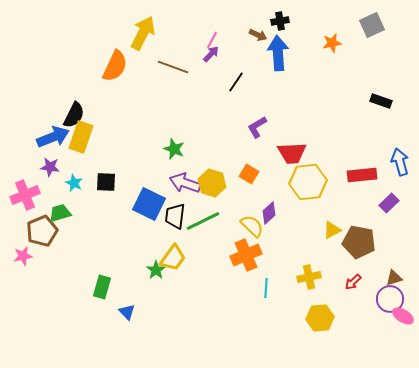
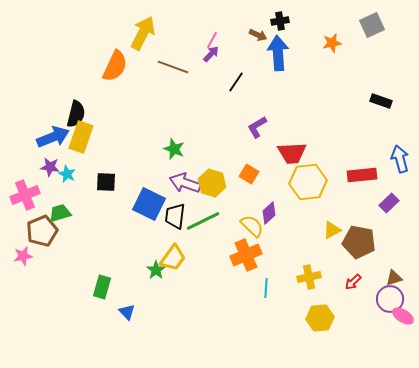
black semicircle at (74, 115): moved 2 px right, 1 px up; rotated 12 degrees counterclockwise
blue arrow at (400, 162): moved 3 px up
cyan star at (74, 183): moved 7 px left, 9 px up
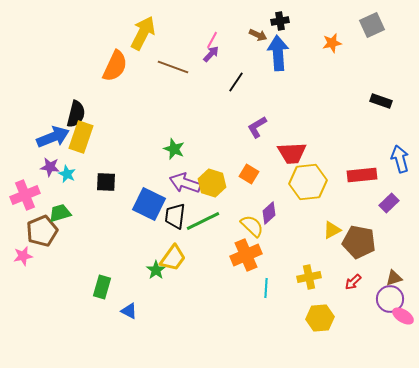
blue triangle at (127, 312): moved 2 px right, 1 px up; rotated 18 degrees counterclockwise
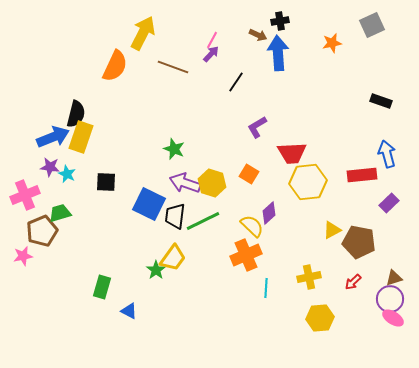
blue arrow at (400, 159): moved 13 px left, 5 px up
pink ellipse at (403, 316): moved 10 px left, 2 px down
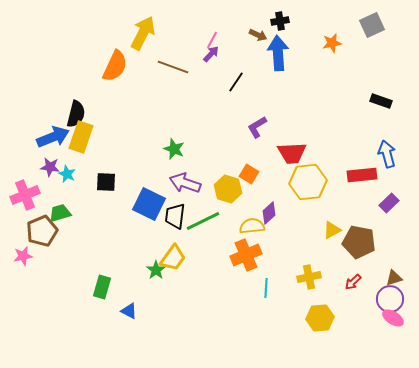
yellow hexagon at (212, 183): moved 16 px right, 6 px down
yellow semicircle at (252, 226): rotated 50 degrees counterclockwise
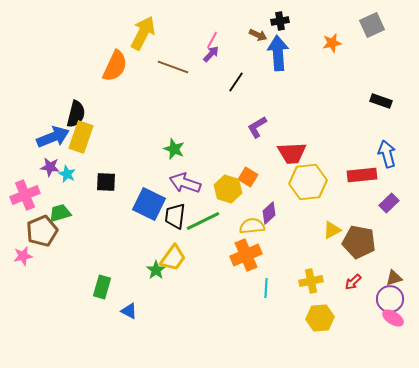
orange square at (249, 174): moved 1 px left, 3 px down
yellow cross at (309, 277): moved 2 px right, 4 px down
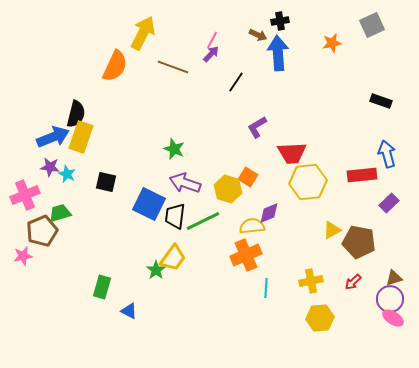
black square at (106, 182): rotated 10 degrees clockwise
purple diamond at (269, 213): rotated 20 degrees clockwise
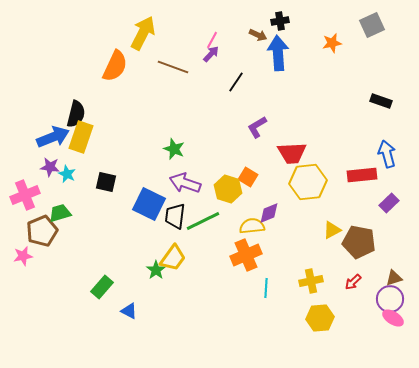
green rectangle at (102, 287): rotated 25 degrees clockwise
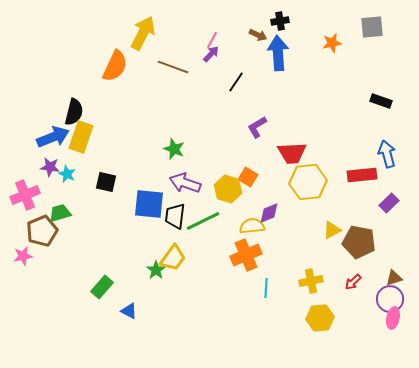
gray square at (372, 25): moved 2 px down; rotated 20 degrees clockwise
black semicircle at (76, 114): moved 2 px left, 2 px up
blue square at (149, 204): rotated 20 degrees counterclockwise
pink ellipse at (393, 318): rotated 70 degrees clockwise
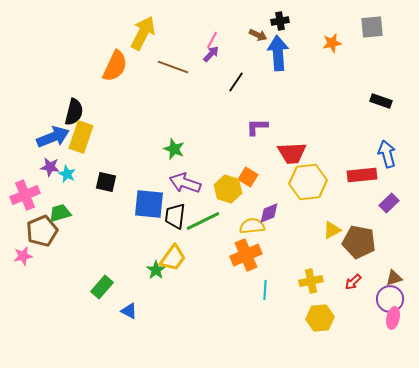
purple L-shape at (257, 127): rotated 30 degrees clockwise
cyan line at (266, 288): moved 1 px left, 2 px down
